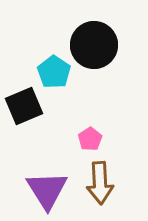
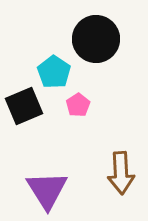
black circle: moved 2 px right, 6 px up
pink pentagon: moved 12 px left, 34 px up
brown arrow: moved 21 px right, 10 px up
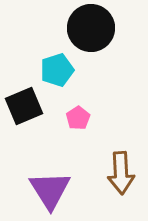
black circle: moved 5 px left, 11 px up
cyan pentagon: moved 3 px right, 2 px up; rotated 20 degrees clockwise
pink pentagon: moved 13 px down
purple triangle: moved 3 px right
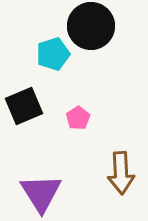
black circle: moved 2 px up
cyan pentagon: moved 4 px left, 16 px up
purple triangle: moved 9 px left, 3 px down
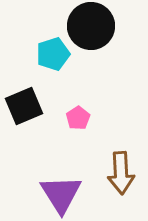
purple triangle: moved 20 px right, 1 px down
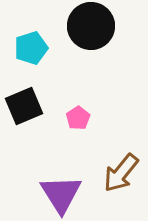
cyan pentagon: moved 22 px left, 6 px up
brown arrow: rotated 42 degrees clockwise
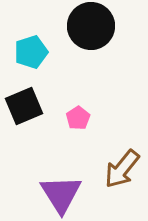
cyan pentagon: moved 4 px down
brown arrow: moved 1 px right, 4 px up
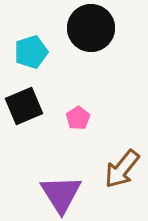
black circle: moved 2 px down
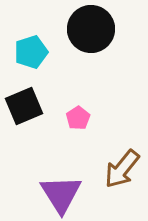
black circle: moved 1 px down
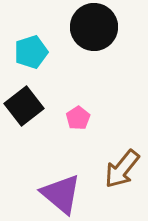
black circle: moved 3 px right, 2 px up
black square: rotated 15 degrees counterclockwise
purple triangle: rotated 18 degrees counterclockwise
